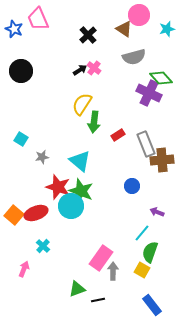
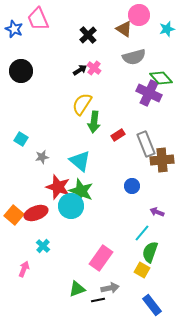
gray arrow: moved 3 px left, 17 px down; rotated 78 degrees clockwise
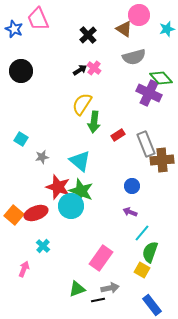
purple arrow: moved 27 px left
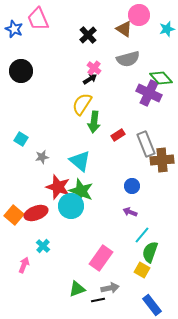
gray semicircle: moved 6 px left, 2 px down
black arrow: moved 10 px right, 9 px down
cyan line: moved 2 px down
pink arrow: moved 4 px up
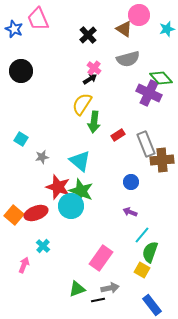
blue circle: moved 1 px left, 4 px up
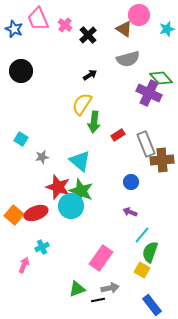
pink cross: moved 29 px left, 43 px up
black arrow: moved 4 px up
cyan cross: moved 1 px left, 1 px down; rotated 24 degrees clockwise
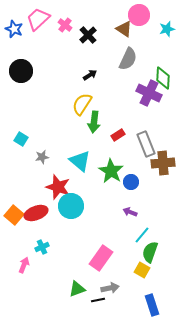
pink trapezoid: rotated 70 degrees clockwise
gray semicircle: rotated 50 degrees counterclockwise
green diamond: moved 2 px right; rotated 45 degrees clockwise
brown cross: moved 1 px right, 3 px down
green star: moved 30 px right, 20 px up; rotated 10 degrees clockwise
blue rectangle: rotated 20 degrees clockwise
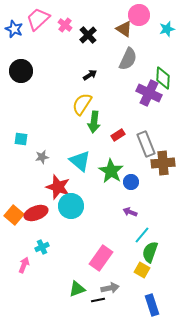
cyan square: rotated 24 degrees counterclockwise
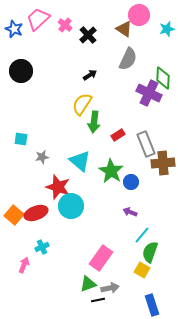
green triangle: moved 11 px right, 5 px up
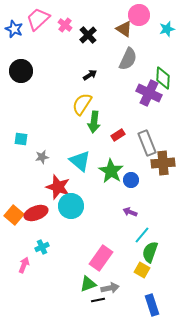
gray rectangle: moved 1 px right, 1 px up
blue circle: moved 2 px up
